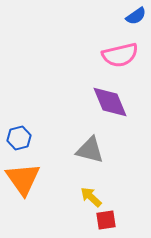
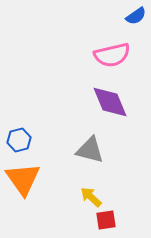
pink semicircle: moved 8 px left
blue hexagon: moved 2 px down
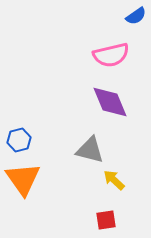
pink semicircle: moved 1 px left
yellow arrow: moved 23 px right, 17 px up
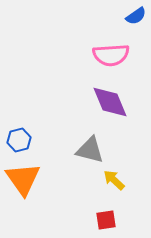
pink semicircle: rotated 9 degrees clockwise
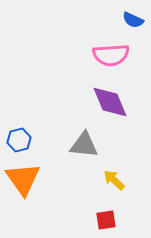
blue semicircle: moved 3 px left, 4 px down; rotated 60 degrees clockwise
gray triangle: moved 6 px left, 5 px up; rotated 8 degrees counterclockwise
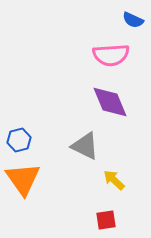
gray triangle: moved 1 px right, 1 px down; rotated 20 degrees clockwise
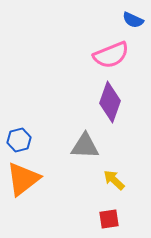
pink semicircle: rotated 18 degrees counterclockwise
purple diamond: rotated 42 degrees clockwise
gray triangle: rotated 24 degrees counterclockwise
orange triangle: rotated 27 degrees clockwise
red square: moved 3 px right, 1 px up
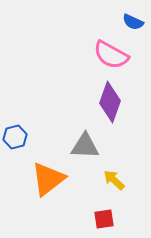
blue semicircle: moved 2 px down
pink semicircle: rotated 51 degrees clockwise
blue hexagon: moved 4 px left, 3 px up
orange triangle: moved 25 px right
red square: moved 5 px left
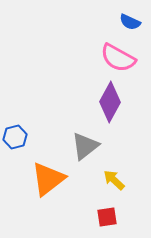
blue semicircle: moved 3 px left
pink semicircle: moved 7 px right, 3 px down
purple diamond: rotated 9 degrees clockwise
gray triangle: rotated 40 degrees counterclockwise
red square: moved 3 px right, 2 px up
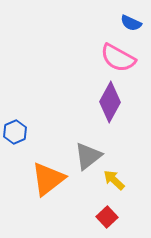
blue semicircle: moved 1 px right, 1 px down
blue hexagon: moved 5 px up; rotated 10 degrees counterclockwise
gray triangle: moved 3 px right, 10 px down
red square: rotated 35 degrees counterclockwise
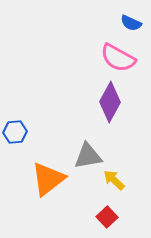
blue hexagon: rotated 20 degrees clockwise
gray triangle: rotated 28 degrees clockwise
